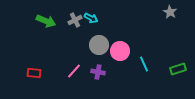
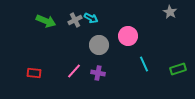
pink circle: moved 8 px right, 15 px up
purple cross: moved 1 px down
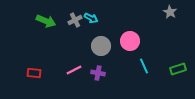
pink circle: moved 2 px right, 5 px down
gray circle: moved 2 px right, 1 px down
cyan line: moved 2 px down
pink line: moved 1 px up; rotated 21 degrees clockwise
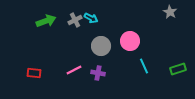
green arrow: rotated 42 degrees counterclockwise
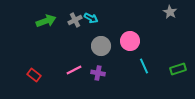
red rectangle: moved 2 px down; rotated 32 degrees clockwise
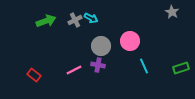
gray star: moved 2 px right
green rectangle: moved 3 px right, 1 px up
purple cross: moved 8 px up
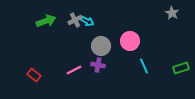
gray star: moved 1 px down
cyan arrow: moved 4 px left, 3 px down
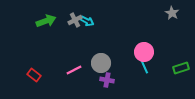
pink circle: moved 14 px right, 11 px down
gray circle: moved 17 px down
purple cross: moved 9 px right, 15 px down
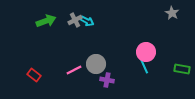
pink circle: moved 2 px right
gray circle: moved 5 px left, 1 px down
green rectangle: moved 1 px right, 1 px down; rotated 28 degrees clockwise
